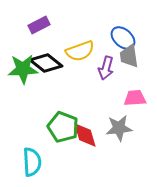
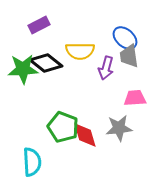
blue ellipse: moved 2 px right
yellow semicircle: rotated 20 degrees clockwise
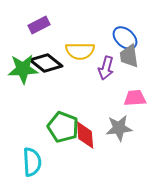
red diamond: rotated 12 degrees clockwise
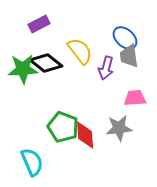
purple rectangle: moved 1 px up
yellow semicircle: rotated 128 degrees counterclockwise
cyan semicircle: rotated 20 degrees counterclockwise
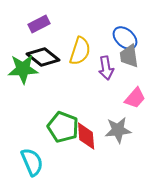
yellow semicircle: rotated 56 degrees clockwise
black diamond: moved 3 px left, 6 px up
purple arrow: rotated 25 degrees counterclockwise
pink trapezoid: rotated 135 degrees clockwise
gray star: moved 1 px left, 2 px down
red diamond: moved 1 px right, 1 px down
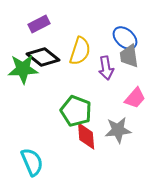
green pentagon: moved 13 px right, 16 px up
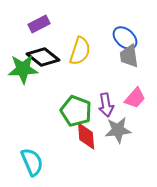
purple arrow: moved 37 px down
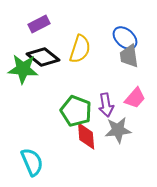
yellow semicircle: moved 2 px up
green star: rotated 8 degrees clockwise
